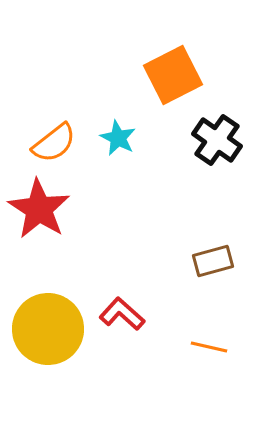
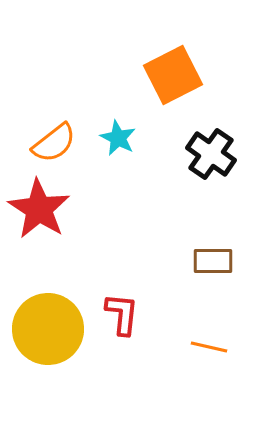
black cross: moved 6 px left, 14 px down
brown rectangle: rotated 15 degrees clockwise
red L-shape: rotated 54 degrees clockwise
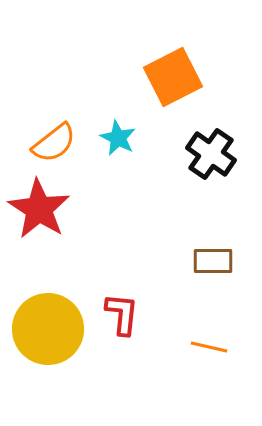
orange square: moved 2 px down
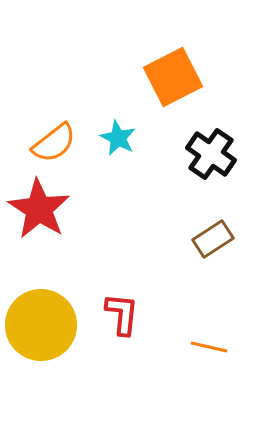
brown rectangle: moved 22 px up; rotated 33 degrees counterclockwise
yellow circle: moved 7 px left, 4 px up
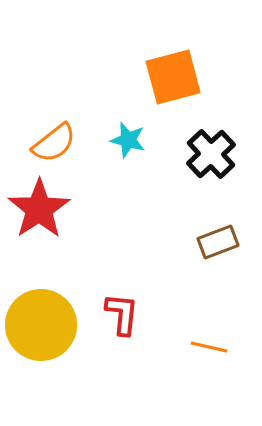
orange square: rotated 12 degrees clockwise
cyan star: moved 10 px right, 2 px down; rotated 12 degrees counterclockwise
black cross: rotated 12 degrees clockwise
red star: rotated 6 degrees clockwise
brown rectangle: moved 5 px right, 3 px down; rotated 12 degrees clockwise
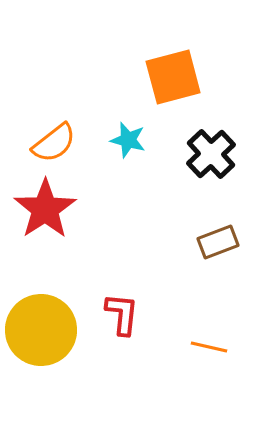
red star: moved 6 px right
yellow circle: moved 5 px down
